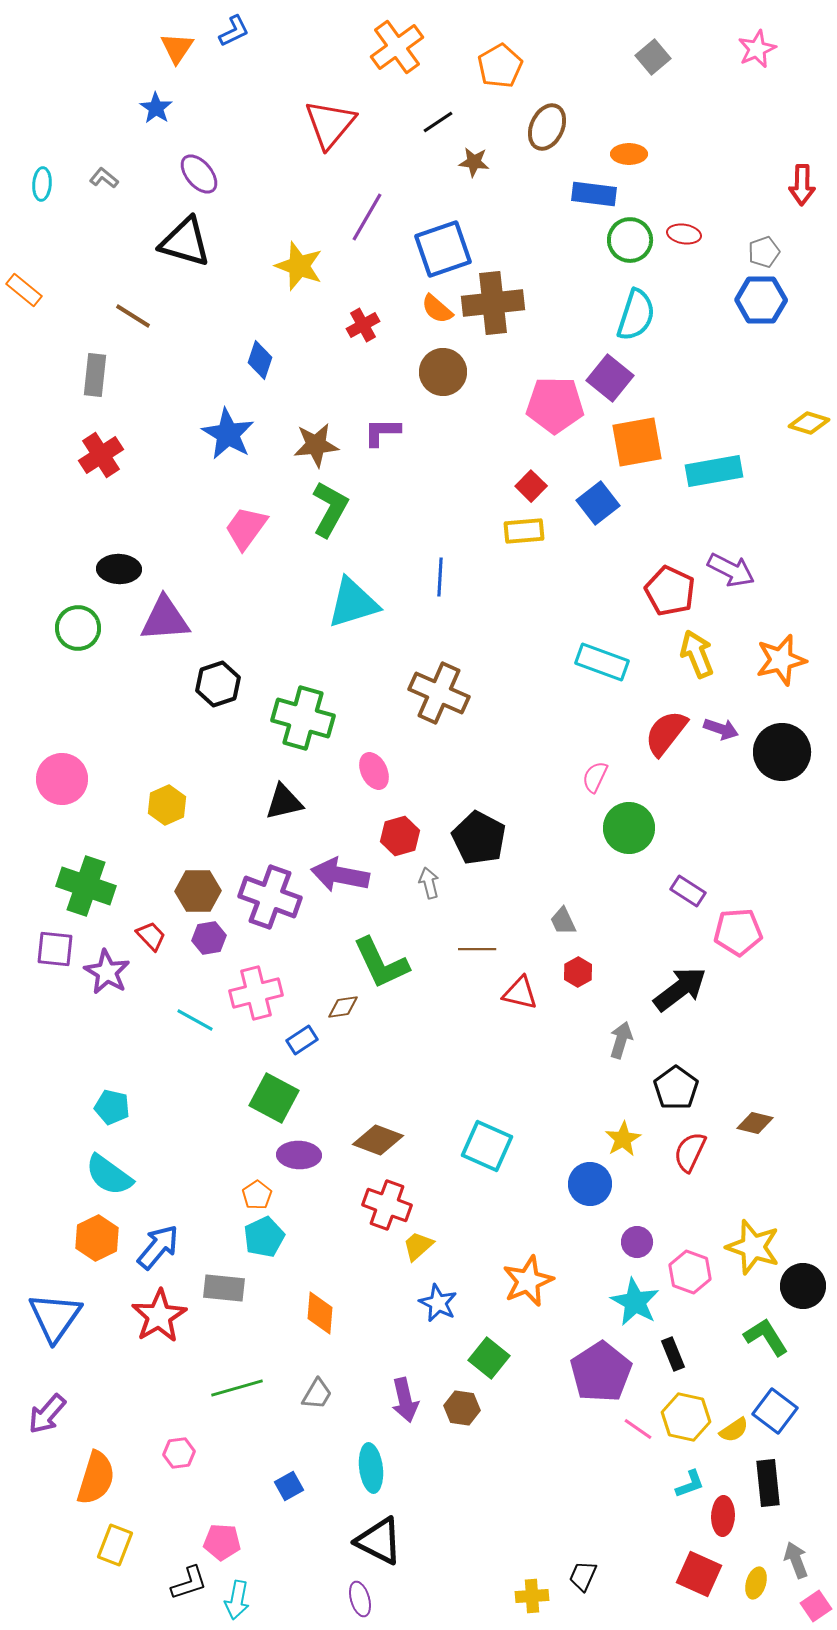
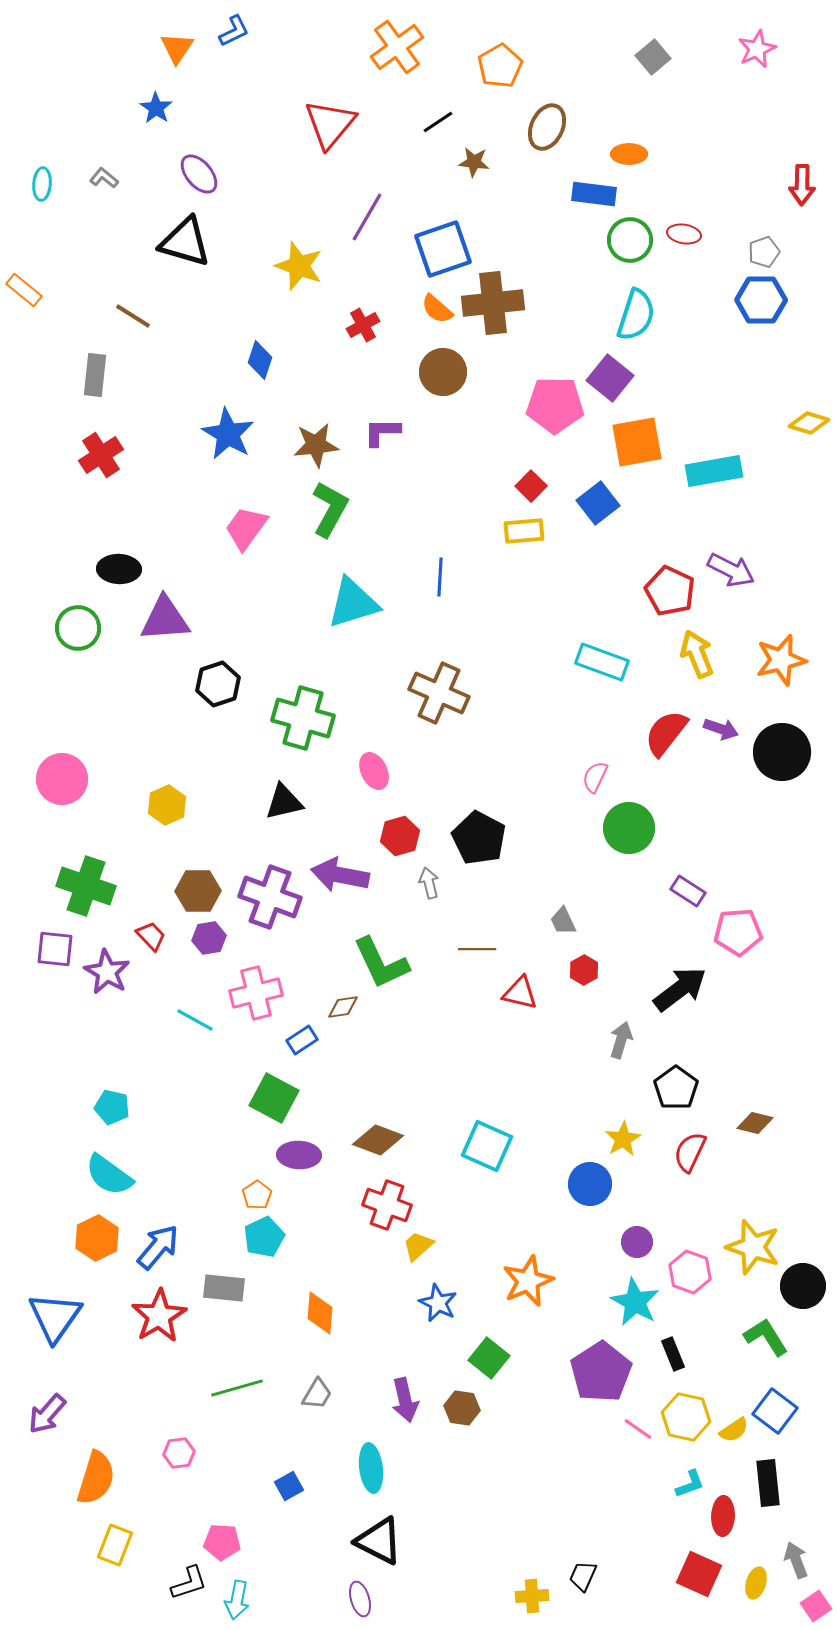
red hexagon at (578, 972): moved 6 px right, 2 px up
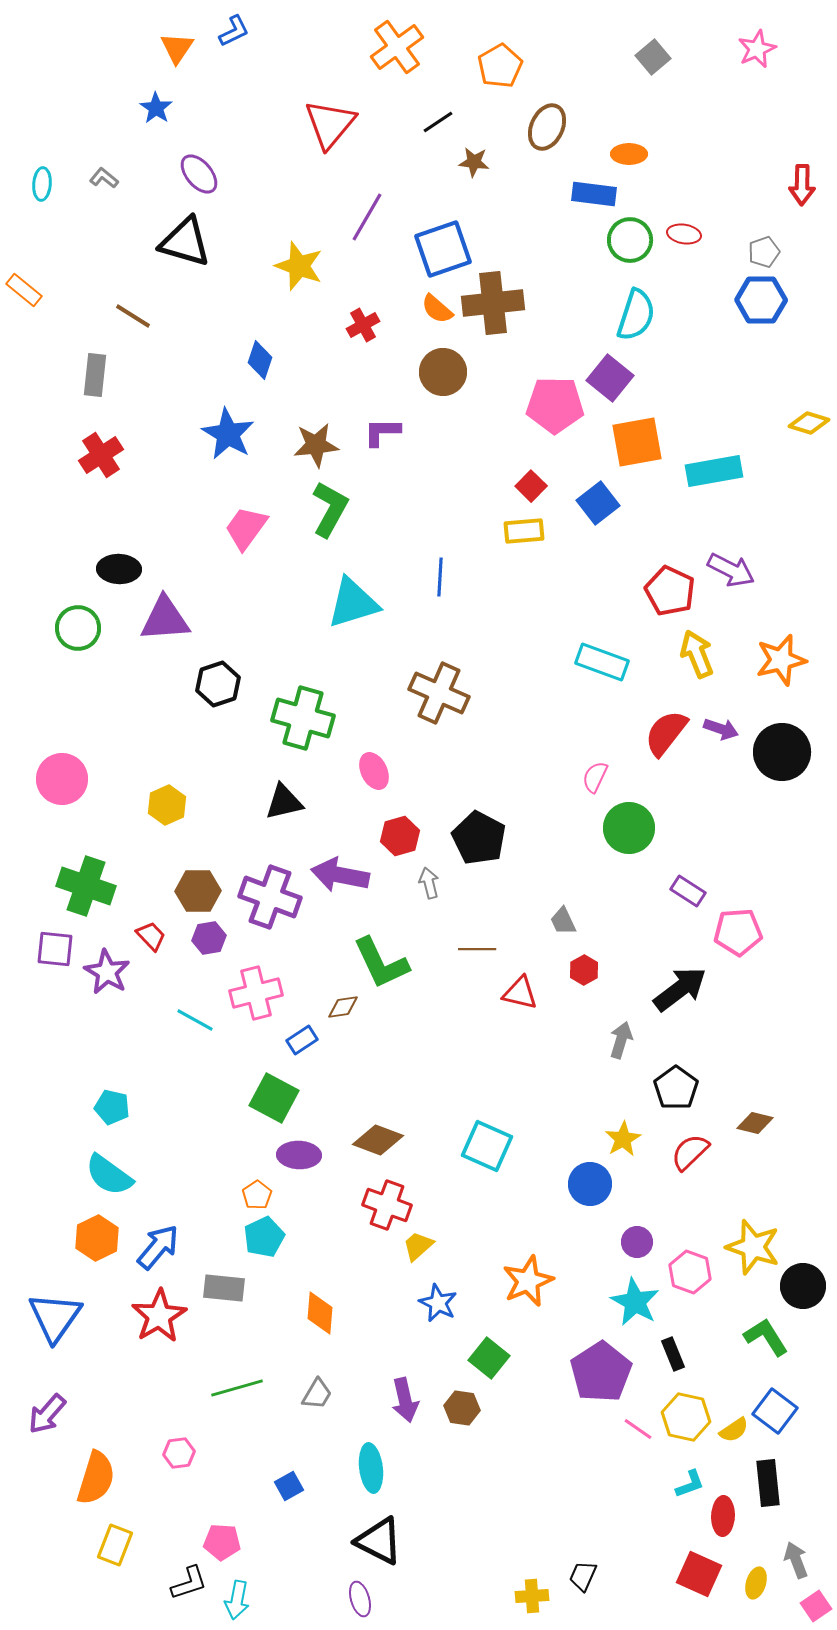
red semicircle at (690, 1152): rotated 21 degrees clockwise
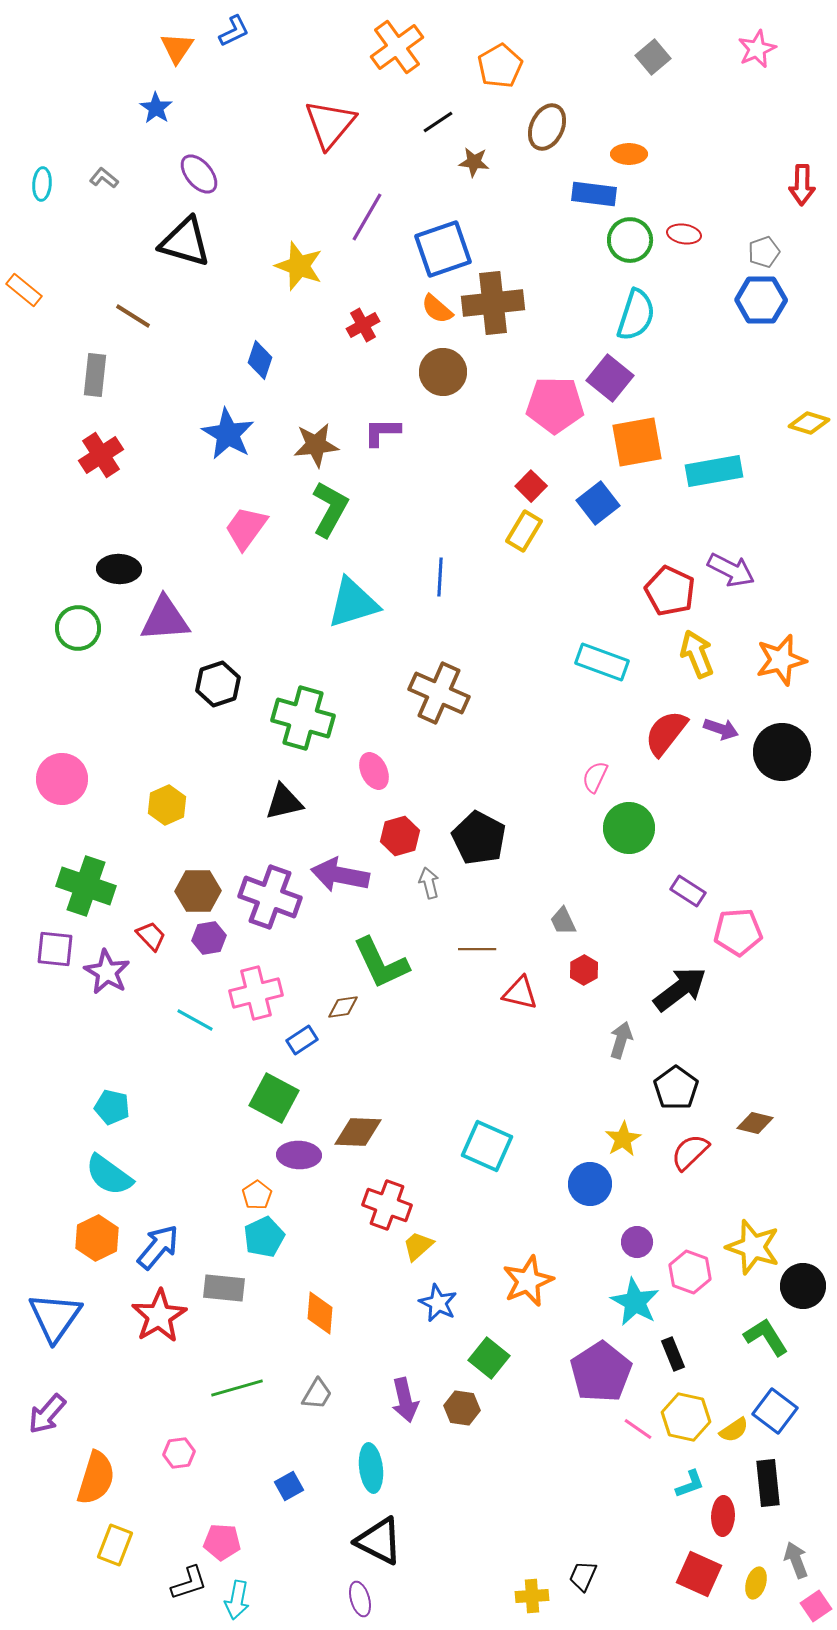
yellow rectangle at (524, 531): rotated 54 degrees counterclockwise
brown diamond at (378, 1140): moved 20 px left, 8 px up; rotated 18 degrees counterclockwise
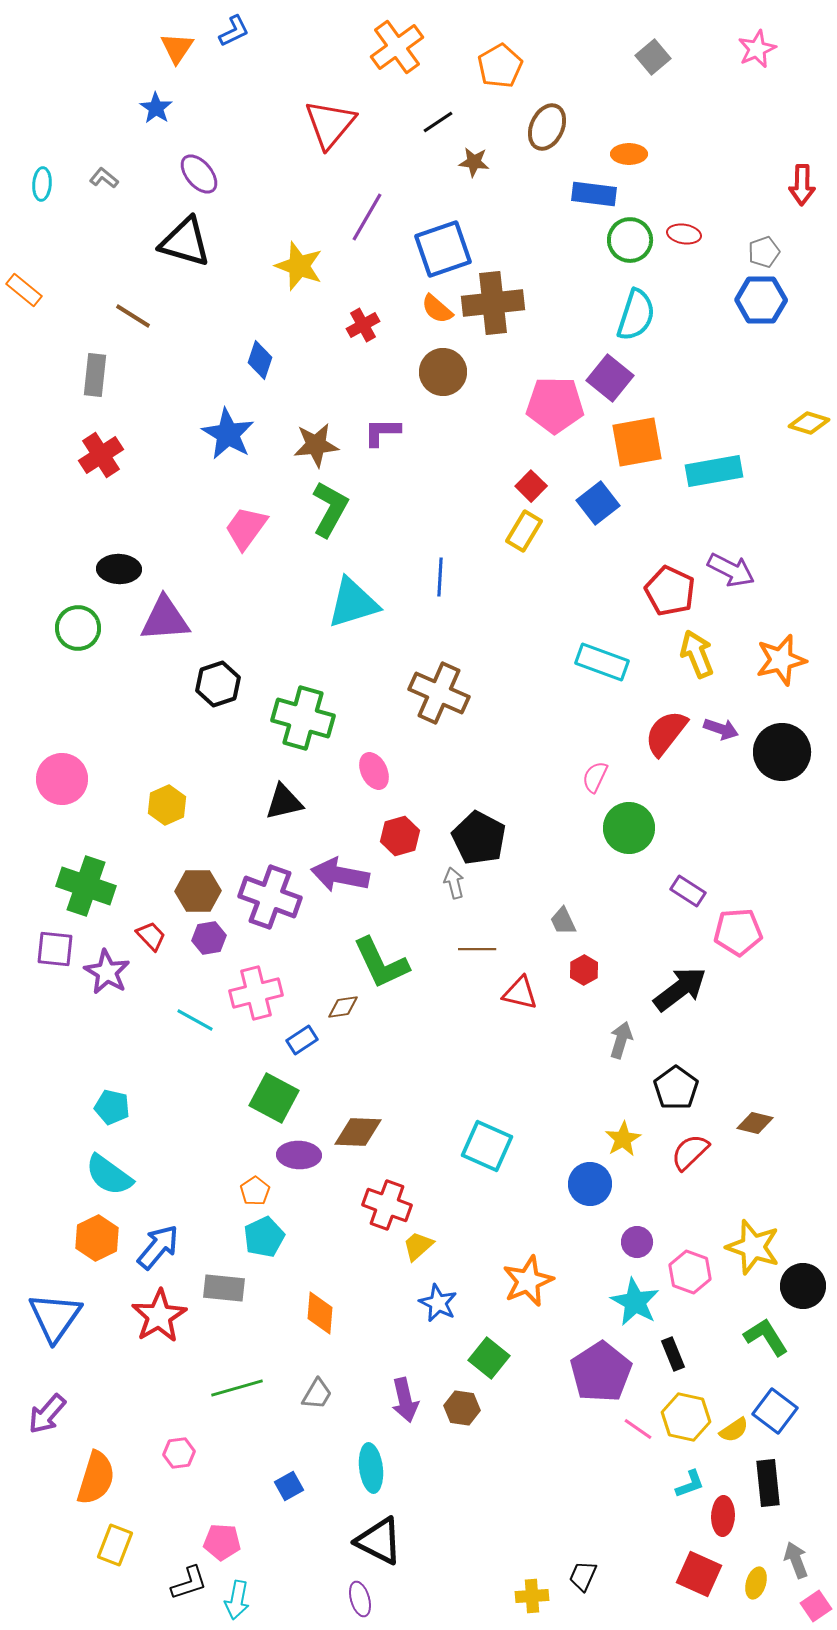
gray arrow at (429, 883): moved 25 px right
orange pentagon at (257, 1195): moved 2 px left, 4 px up
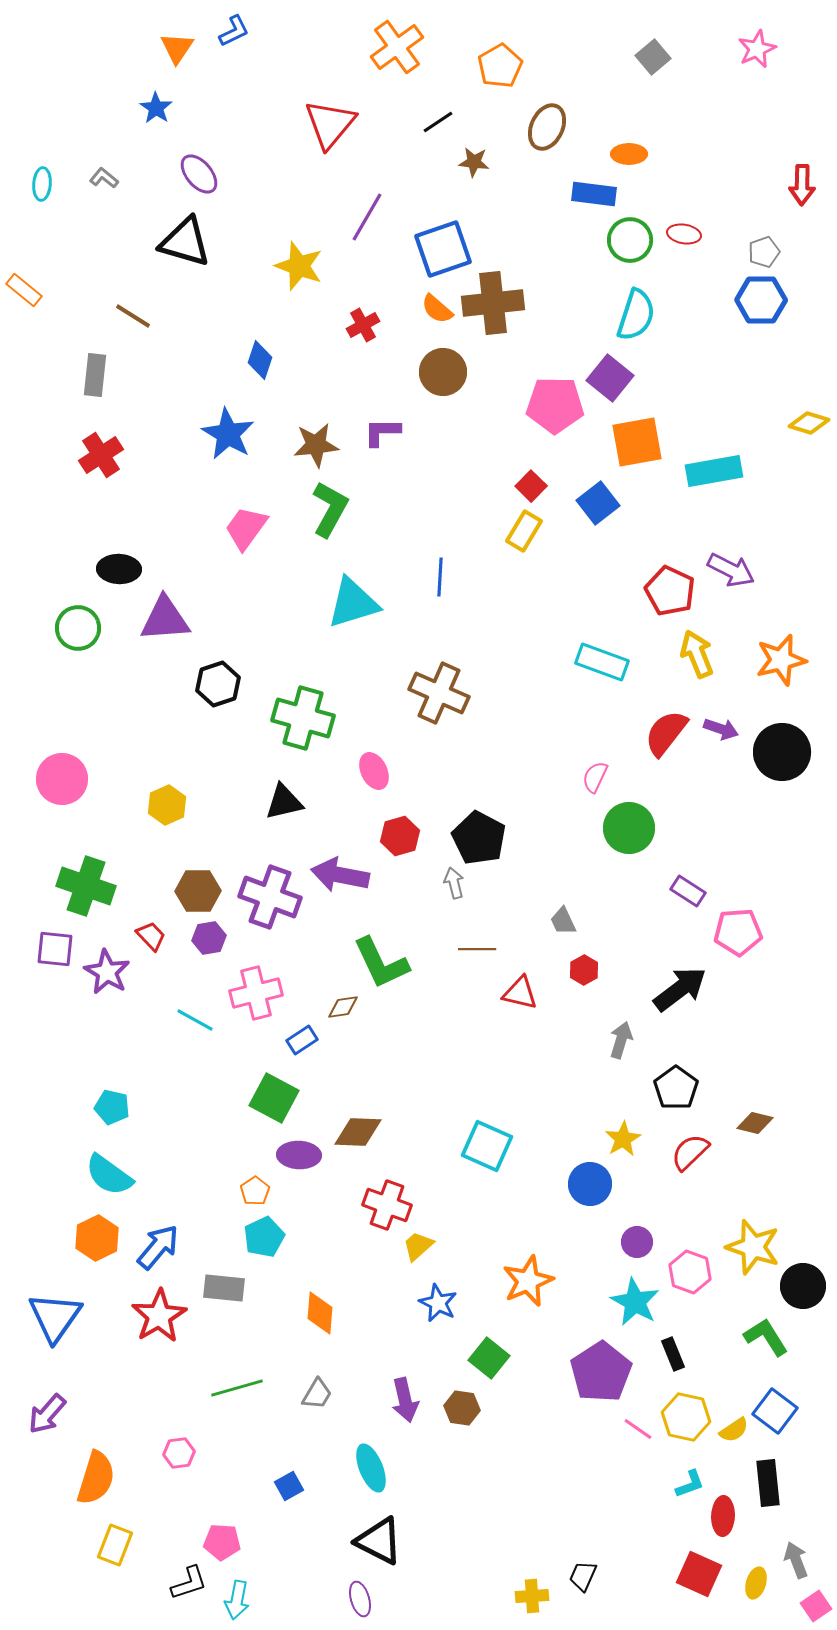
cyan ellipse at (371, 1468): rotated 15 degrees counterclockwise
